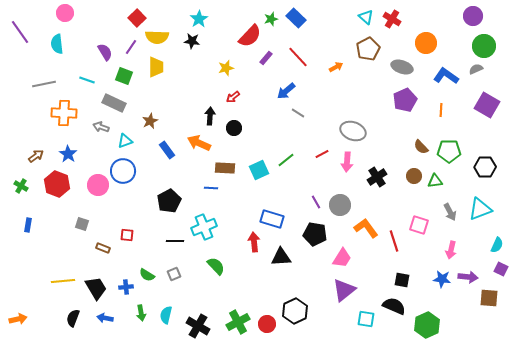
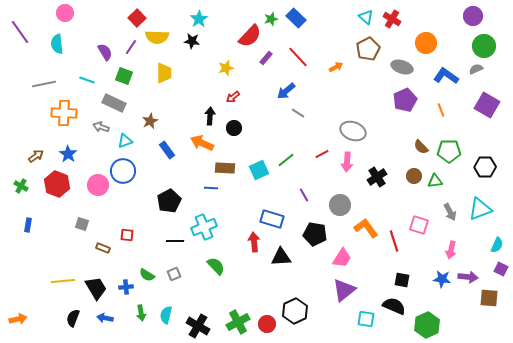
yellow trapezoid at (156, 67): moved 8 px right, 6 px down
orange line at (441, 110): rotated 24 degrees counterclockwise
orange arrow at (199, 143): moved 3 px right
purple line at (316, 202): moved 12 px left, 7 px up
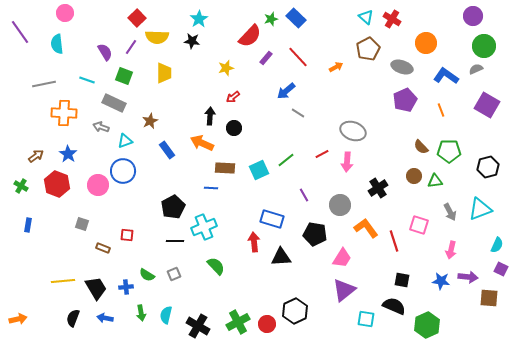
black hexagon at (485, 167): moved 3 px right; rotated 15 degrees counterclockwise
black cross at (377, 177): moved 1 px right, 11 px down
black pentagon at (169, 201): moved 4 px right, 6 px down
blue star at (442, 279): moved 1 px left, 2 px down
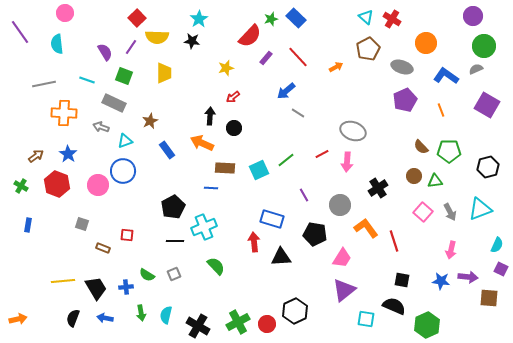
pink square at (419, 225): moved 4 px right, 13 px up; rotated 24 degrees clockwise
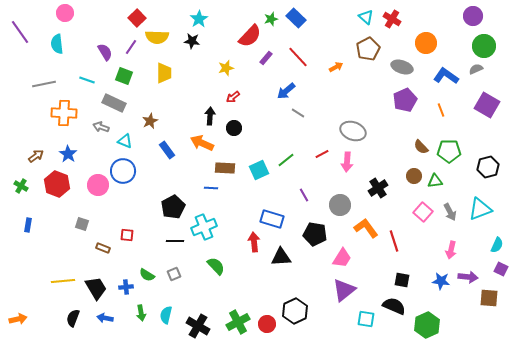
cyan triangle at (125, 141): rotated 42 degrees clockwise
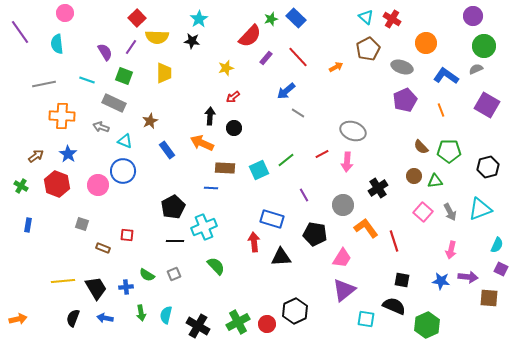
orange cross at (64, 113): moved 2 px left, 3 px down
gray circle at (340, 205): moved 3 px right
